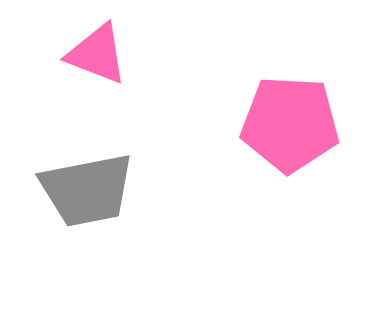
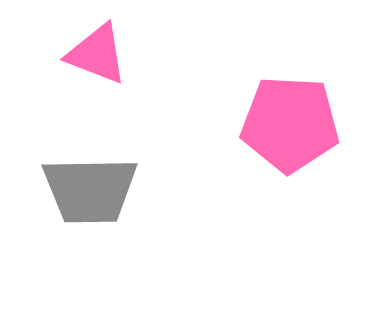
gray trapezoid: moved 3 px right; rotated 10 degrees clockwise
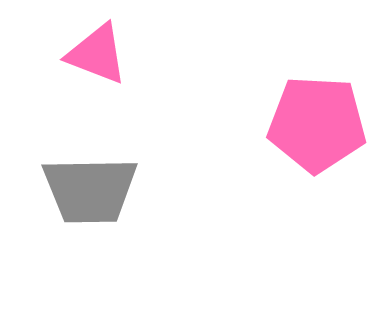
pink pentagon: moved 27 px right
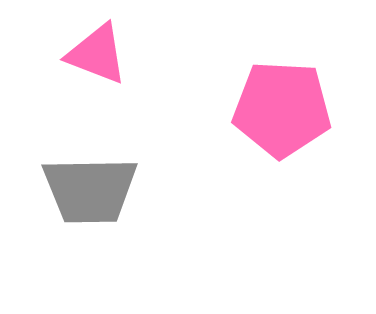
pink pentagon: moved 35 px left, 15 px up
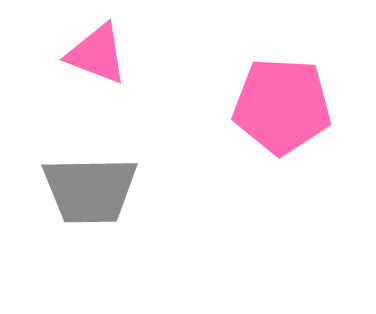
pink pentagon: moved 3 px up
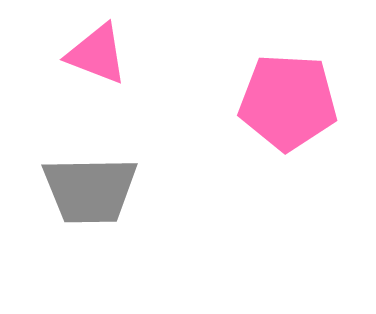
pink pentagon: moved 6 px right, 4 px up
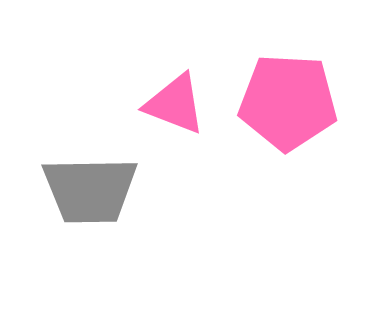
pink triangle: moved 78 px right, 50 px down
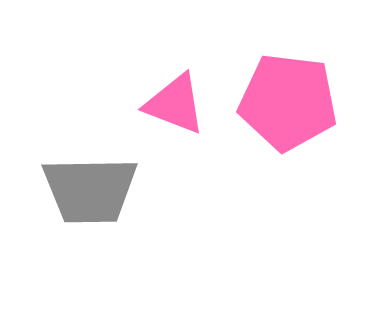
pink pentagon: rotated 4 degrees clockwise
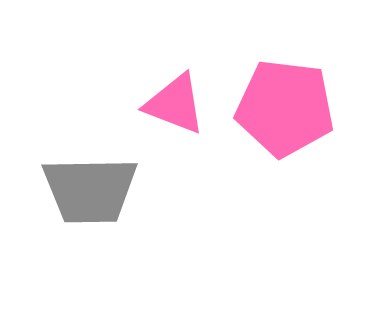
pink pentagon: moved 3 px left, 6 px down
